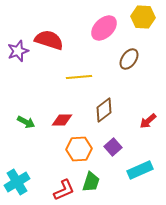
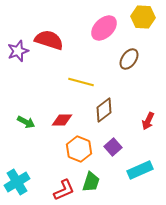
yellow line: moved 2 px right, 5 px down; rotated 20 degrees clockwise
red arrow: rotated 24 degrees counterclockwise
orange hexagon: rotated 25 degrees clockwise
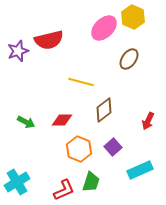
yellow hexagon: moved 10 px left; rotated 20 degrees clockwise
red semicircle: rotated 148 degrees clockwise
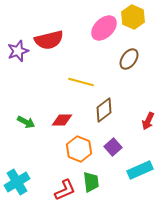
green trapezoid: rotated 25 degrees counterclockwise
red L-shape: moved 1 px right
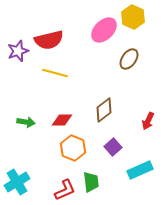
pink ellipse: moved 2 px down
yellow line: moved 26 px left, 9 px up
green arrow: rotated 18 degrees counterclockwise
orange hexagon: moved 6 px left, 1 px up
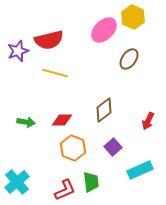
cyan cross: rotated 10 degrees counterclockwise
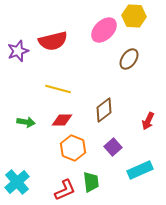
yellow hexagon: moved 1 px right, 1 px up; rotated 20 degrees counterclockwise
red semicircle: moved 4 px right, 1 px down
yellow line: moved 3 px right, 16 px down
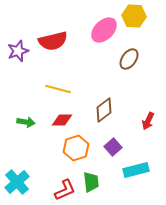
orange hexagon: moved 3 px right; rotated 20 degrees clockwise
cyan rectangle: moved 4 px left; rotated 10 degrees clockwise
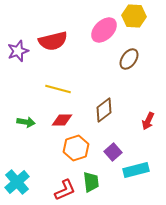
purple square: moved 5 px down
